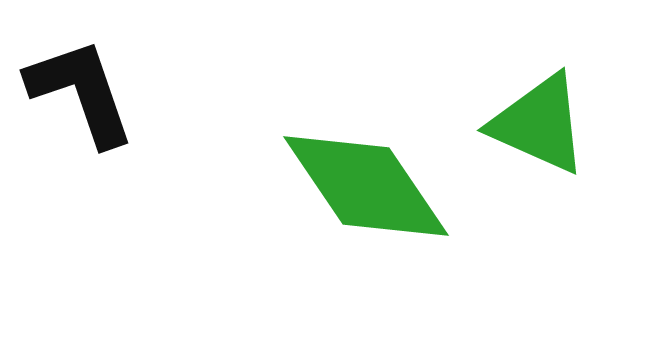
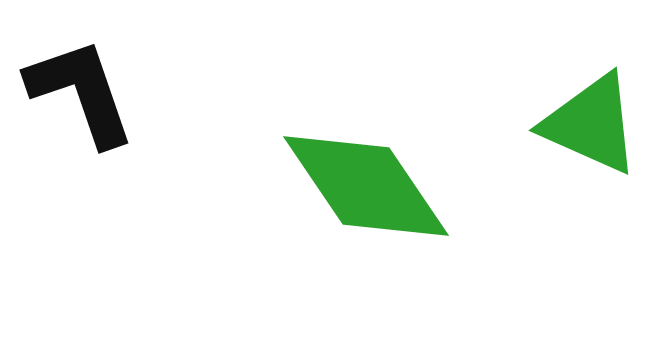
green triangle: moved 52 px right
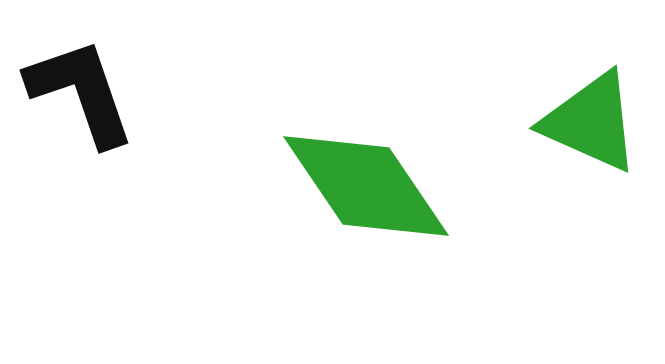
green triangle: moved 2 px up
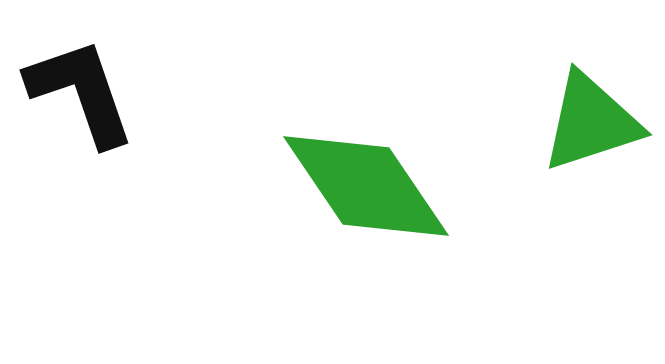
green triangle: rotated 42 degrees counterclockwise
